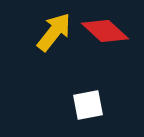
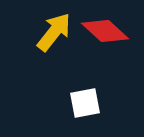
white square: moved 3 px left, 2 px up
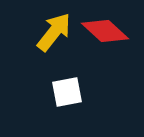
white square: moved 18 px left, 11 px up
